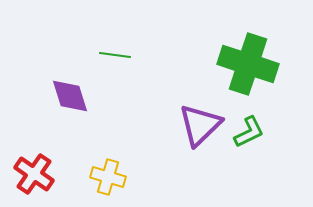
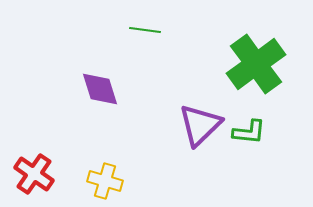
green line: moved 30 px right, 25 px up
green cross: moved 8 px right; rotated 36 degrees clockwise
purple diamond: moved 30 px right, 7 px up
green L-shape: rotated 32 degrees clockwise
yellow cross: moved 3 px left, 4 px down
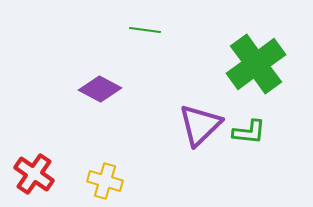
purple diamond: rotated 45 degrees counterclockwise
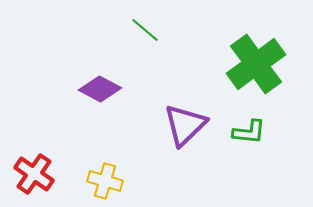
green line: rotated 32 degrees clockwise
purple triangle: moved 15 px left
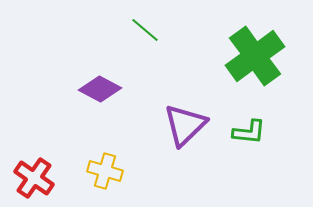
green cross: moved 1 px left, 8 px up
red cross: moved 4 px down
yellow cross: moved 10 px up
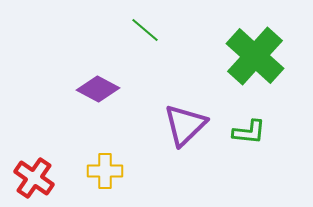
green cross: rotated 12 degrees counterclockwise
purple diamond: moved 2 px left
yellow cross: rotated 16 degrees counterclockwise
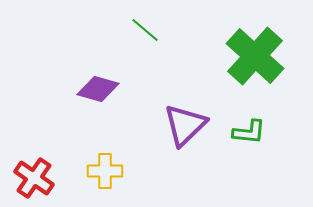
purple diamond: rotated 12 degrees counterclockwise
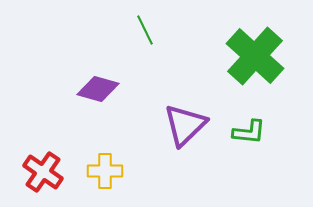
green line: rotated 24 degrees clockwise
red cross: moved 9 px right, 6 px up
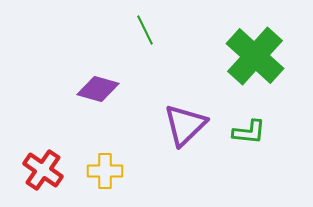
red cross: moved 2 px up
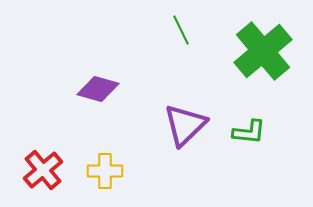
green line: moved 36 px right
green cross: moved 8 px right, 5 px up; rotated 8 degrees clockwise
red cross: rotated 15 degrees clockwise
